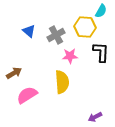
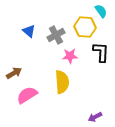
cyan semicircle: rotated 64 degrees counterclockwise
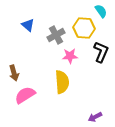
yellow hexagon: moved 1 px left, 1 px down
blue triangle: moved 1 px left, 6 px up
black L-shape: rotated 20 degrees clockwise
brown arrow: rotated 105 degrees clockwise
pink semicircle: moved 2 px left
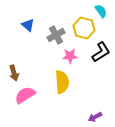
yellow hexagon: rotated 10 degrees clockwise
black L-shape: rotated 35 degrees clockwise
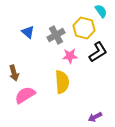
blue triangle: moved 7 px down
black L-shape: moved 3 px left
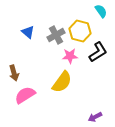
yellow hexagon: moved 4 px left, 3 px down
yellow semicircle: rotated 40 degrees clockwise
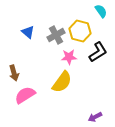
pink star: moved 1 px left, 1 px down
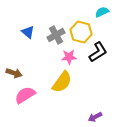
cyan semicircle: moved 1 px right, 1 px down; rotated 80 degrees counterclockwise
yellow hexagon: moved 1 px right, 1 px down
brown arrow: rotated 56 degrees counterclockwise
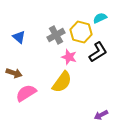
cyan semicircle: moved 2 px left, 6 px down
blue triangle: moved 9 px left, 5 px down
pink star: rotated 21 degrees clockwise
pink semicircle: moved 1 px right, 2 px up
purple arrow: moved 6 px right, 2 px up
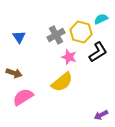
cyan semicircle: moved 1 px right, 1 px down
blue triangle: rotated 16 degrees clockwise
yellow semicircle: rotated 15 degrees clockwise
pink semicircle: moved 3 px left, 4 px down
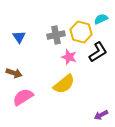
gray cross: rotated 18 degrees clockwise
yellow semicircle: moved 2 px right, 2 px down
